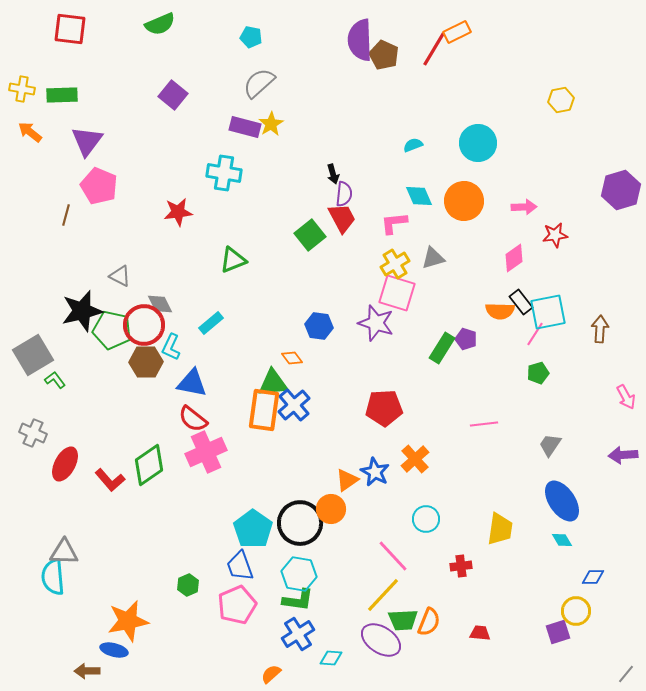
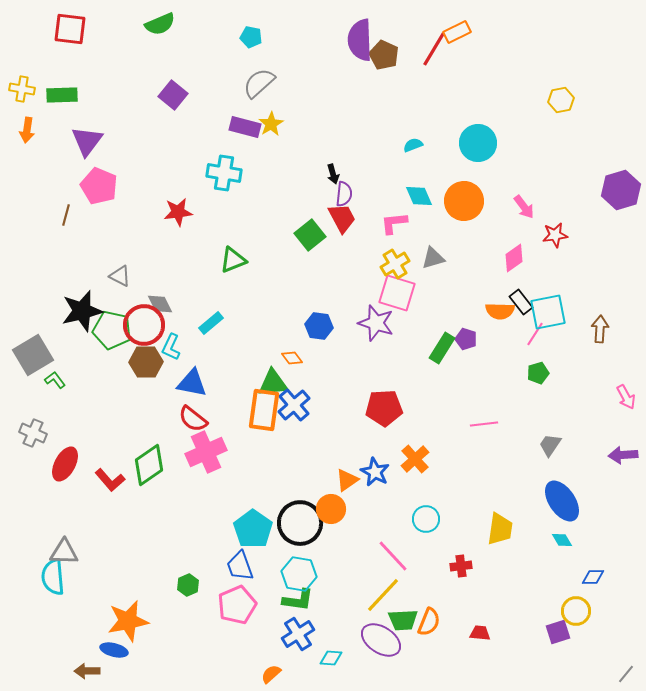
orange arrow at (30, 132): moved 3 px left, 2 px up; rotated 120 degrees counterclockwise
pink arrow at (524, 207): rotated 55 degrees clockwise
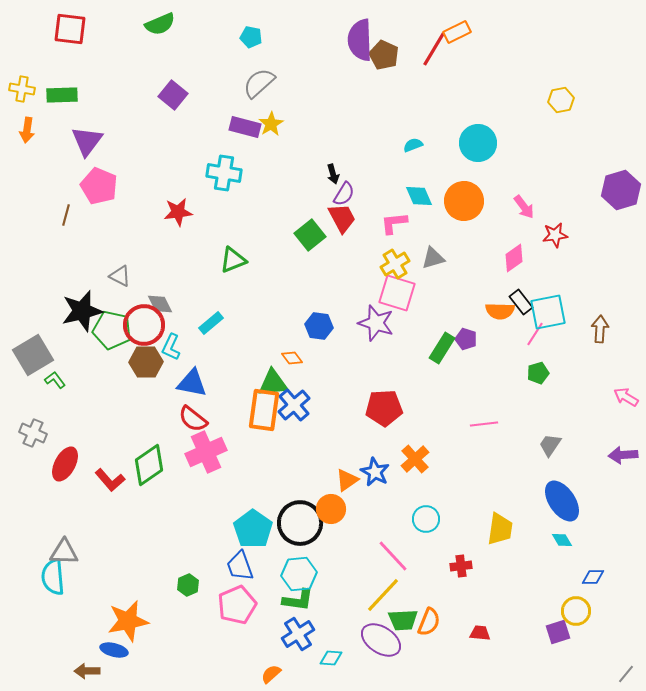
purple semicircle at (344, 194): rotated 25 degrees clockwise
pink arrow at (626, 397): rotated 150 degrees clockwise
cyan hexagon at (299, 574): rotated 16 degrees counterclockwise
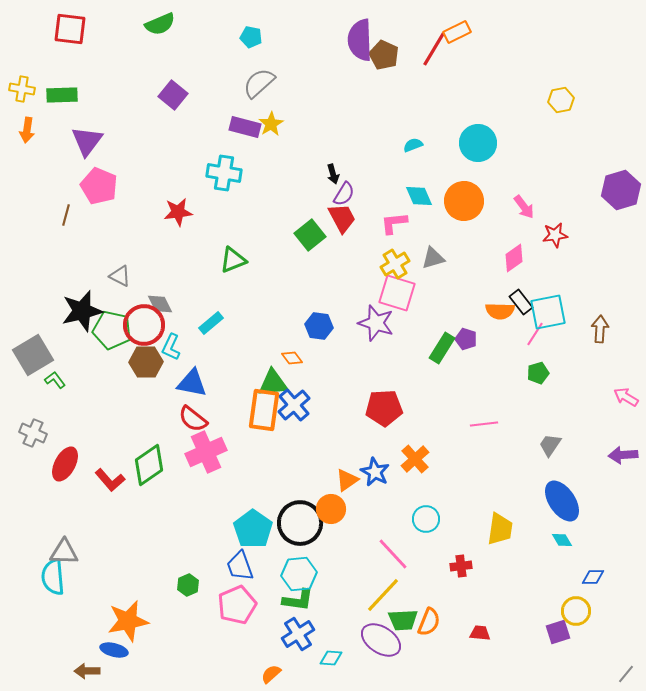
pink line at (393, 556): moved 2 px up
